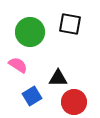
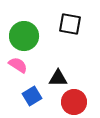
green circle: moved 6 px left, 4 px down
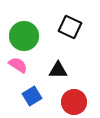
black square: moved 3 px down; rotated 15 degrees clockwise
black triangle: moved 8 px up
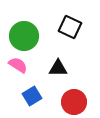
black triangle: moved 2 px up
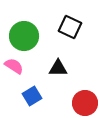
pink semicircle: moved 4 px left, 1 px down
red circle: moved 11 px right, 1 px down
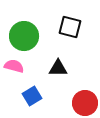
black square: rotated 10 degrees counterclockwise
pink semicircle: rotated 18 degrees counterclockwise
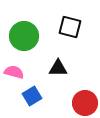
pink semicircle: moved 6 px down
